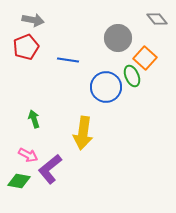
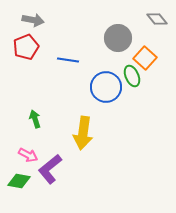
green arrow: moved 1 px right
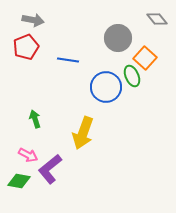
yellow arrow: rotated 12 degrees clockwise
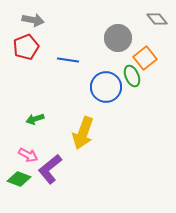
orange square: rotated 10 degrees clockwise
green arrow: rotated 90 degrees counterclockwise
green diamond: moved 2 px up; rotated 10 degrees clockwise
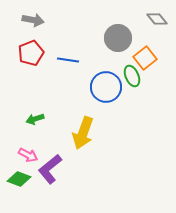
red pentagon: moved 5 px right, 6 px down
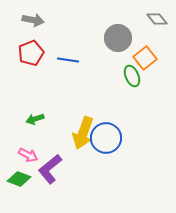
blue circle: moved 51 px down
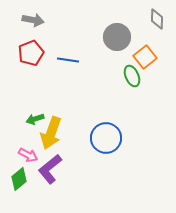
gray diamond: rotated 40 degrees clockwise
gray circle: moved 1 px left, 1 px up
orange square: moved 1 px up
yellow arrow: moved 32 px left
green diamond: rotated 60 degrees counterclockwise
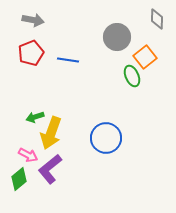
green arrow: moved 2 px up
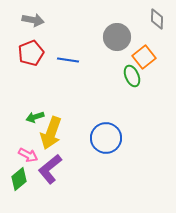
orange square: moved 1 px left
